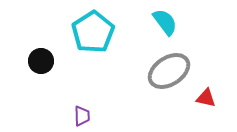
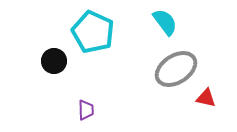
cyan pentagon: rotated 15 degrees counterclockwise
black circle: moved 13 px right
gray ellipse: moved 7 px right, 2 px up
purple trapezoid: moved 4 px right, 6 px up
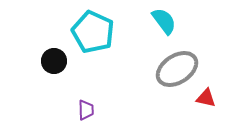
cyan semicircle: moved 1 px left, 1 px up
gray ellipse: moved 1 px right
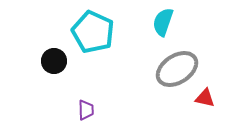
cyan semicircle: moved 1 px left, 1 px down; rotated 124 degrees counterclockwise
red triangle: moved 1 px left
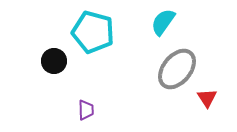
cyan semicircle: rotated 16 degrees clockwise
cyan pentagon: rotated 9 degrees counterclockwise
gray ellipse: rotated 18 degrees counterclockwise
red triangle: moved 2 px right; rotated 45 degrees clockwise
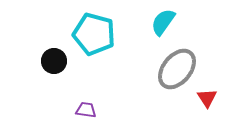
cyan pentagon: moved 1 px right, 2 px down
purple trapezoid: rotated 80 degrees counterclockwise
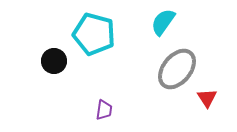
purple trapezoid: moved 18 px right; rotated 90 degrees clockwise
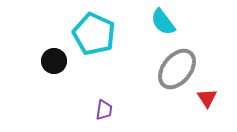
cyan semicircle: rotated 72 degrees counterclockwise
cyan pentagon: rotated 9 degrees clockwise
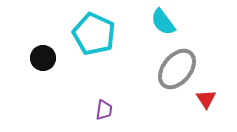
black circle: moved 11 px left, 3 px up
red triangle: moved 1 px left, 1 px down
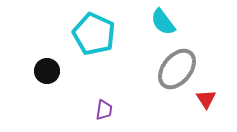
black circle: moved 4 px right, 13 px down
